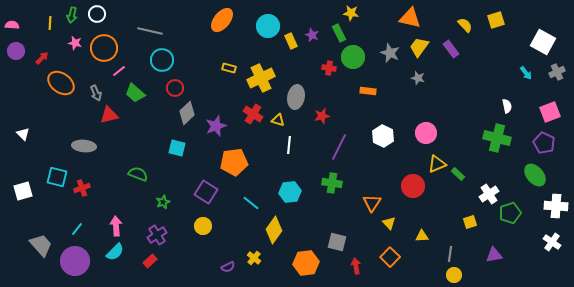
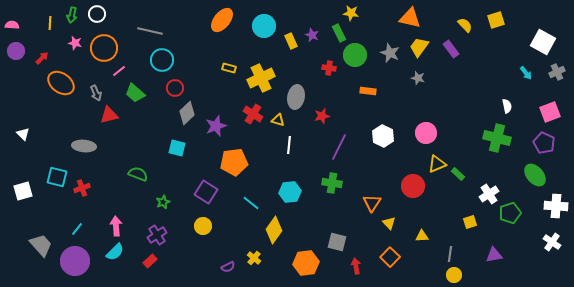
cyan circle at (268, 26): moved 4 px left
green circle at (353, 57): moved 2 px right, 2 px up
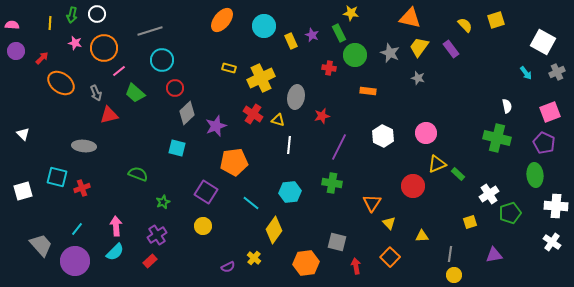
gray line at (150, 31): rotated 30 degrees counterclockwise
green ellipse at (535, 175): rotated 35 degrees clockwise
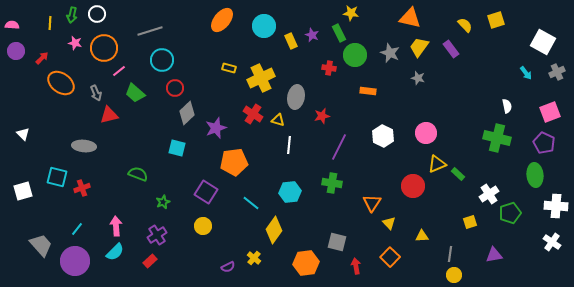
purple star at (216, 126): moved 2 px down
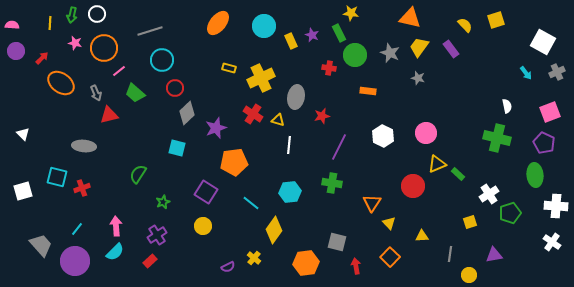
orange ellipse at (222, 20): moved 4 px left, 3 px down
green semicircle at (138, 174): rotated 78 degrees counterclockwise
yellow circle at (454, 275): moved 15 px right
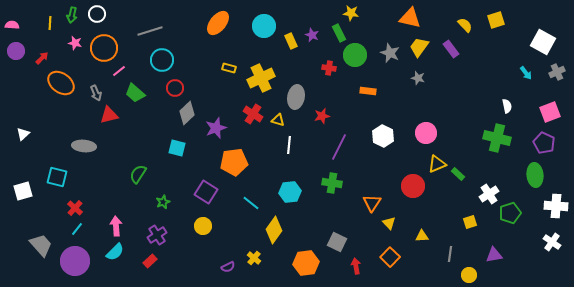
white triangle at (23, 134): rotated 32 degrees clockwise
red cross at (82, 188): moved 7 px left, 20 px down; rotated 28 degrees counterclockwise
gray square at (337, 242): rotated 12 degrees clockwise
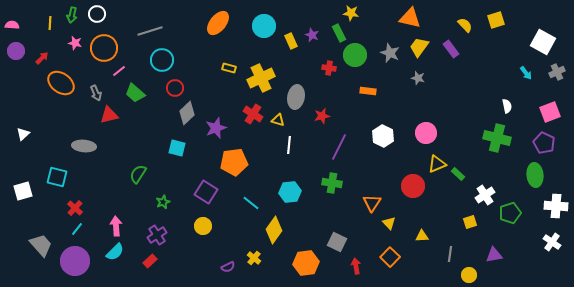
white cross at (489, 194): moved 4 px left, 1 px down
